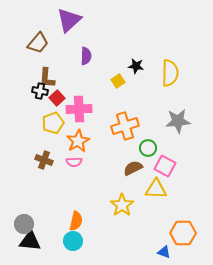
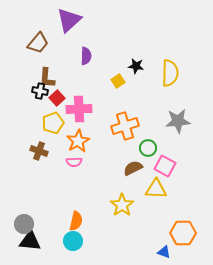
brown cross: moved 5 px left, 9 px up
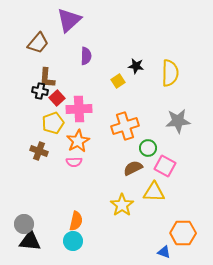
yellow triangle: moved 2 px left, 3 px down
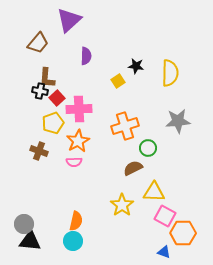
pink square: moved 50 px down
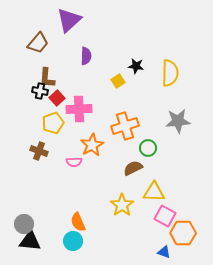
orange star: moved 14 px right, 4 px down
orange semicircle: moved 2 px right, 1 px down; rotated 144 degrees clockwise
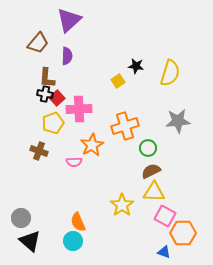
purple semicircle: moved 19 px left
yellow semicircle: rotated 16 degrees clockwise
black cross: moved 5 px right, 3 px down
brown semicircle: moved 18 px right, 3 px down
gray circle: moved 3 px left, 6 px up
black triangle: rotated 35 degrees clockwise
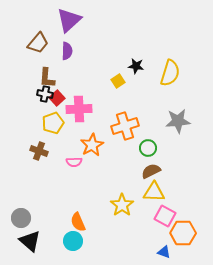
purple semicircle: moved 5 px up
